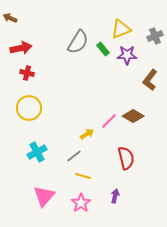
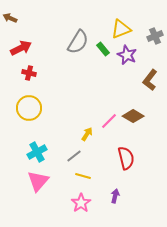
red arrow: rotated 15 degrees counterclockwise
purple star: rotated 24 degrees clockwise
red cross: moved 2 px right
yellow arrow: rotated 24 degrees counterclockwise
pink triangle: moved 6 px left, 15 px up
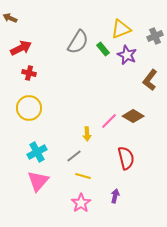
yellow arrow: rotated 144 degrees clockwise
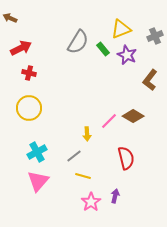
pink star: moved 10 px right, 1 px up
